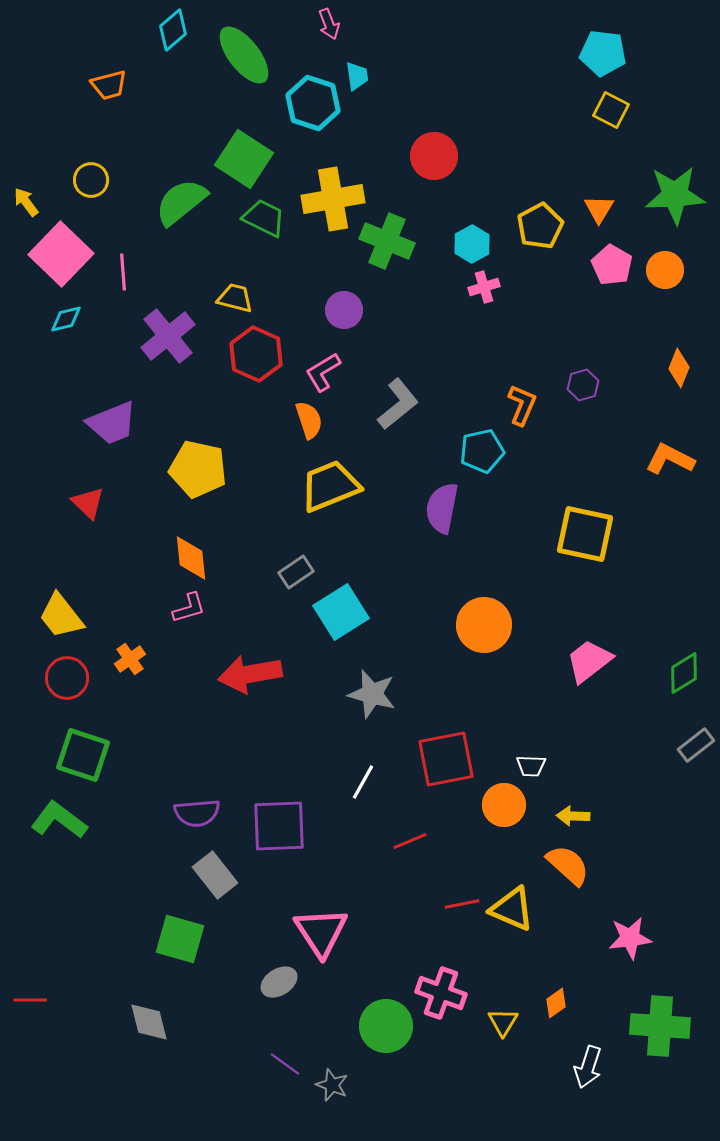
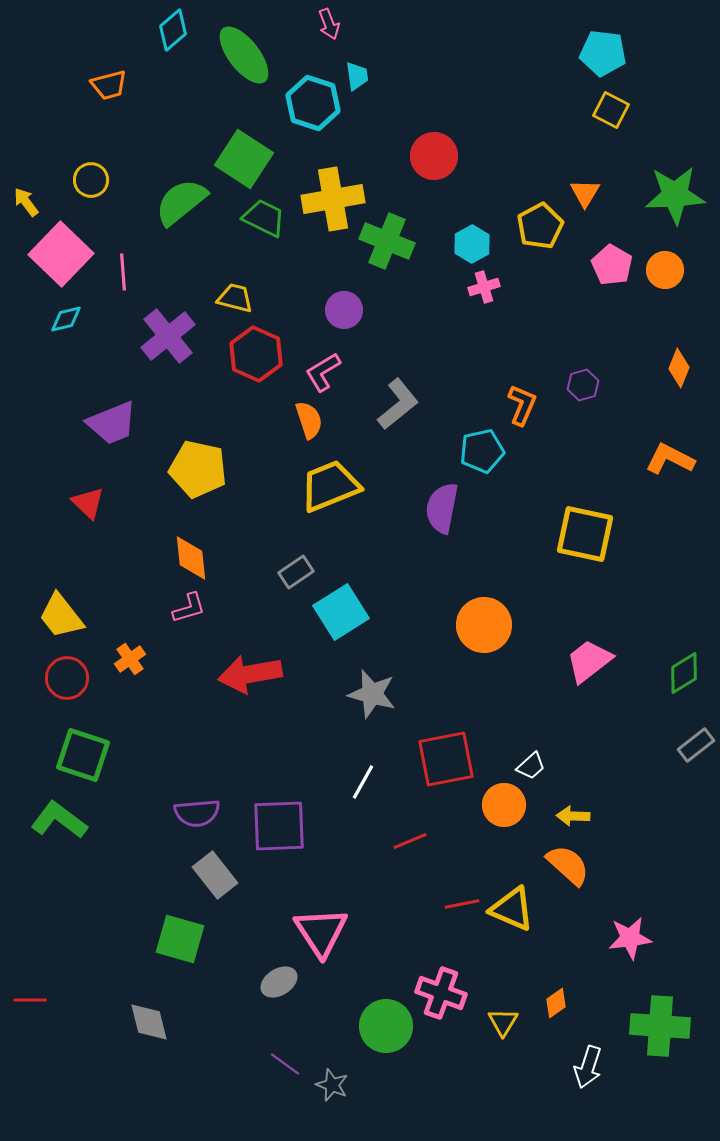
orange triangle at (599, 209): moved 14 px left, 16 px up
white trapezoid at (531, 766): rotated 44 degrees counterclockwise
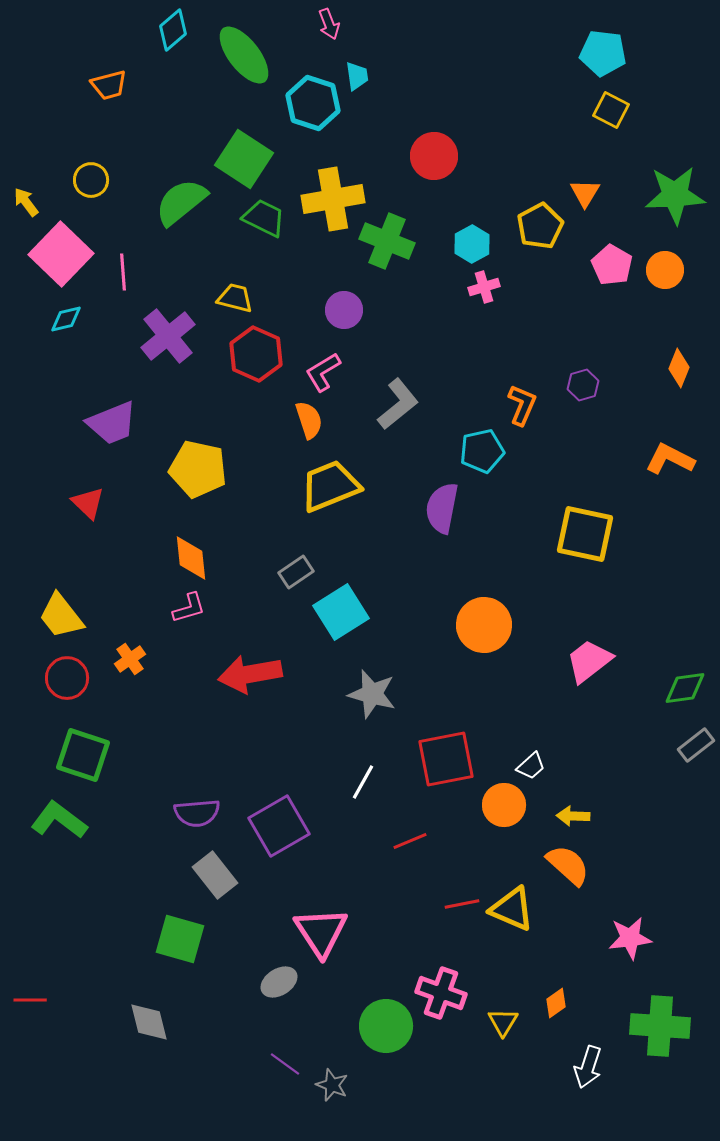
green diamond at (684, 673): moved 1 px right, 15 px down; rotated 24 degrees clockwise
purple square at (279, 826): rotated 28 degrees counterclockwise
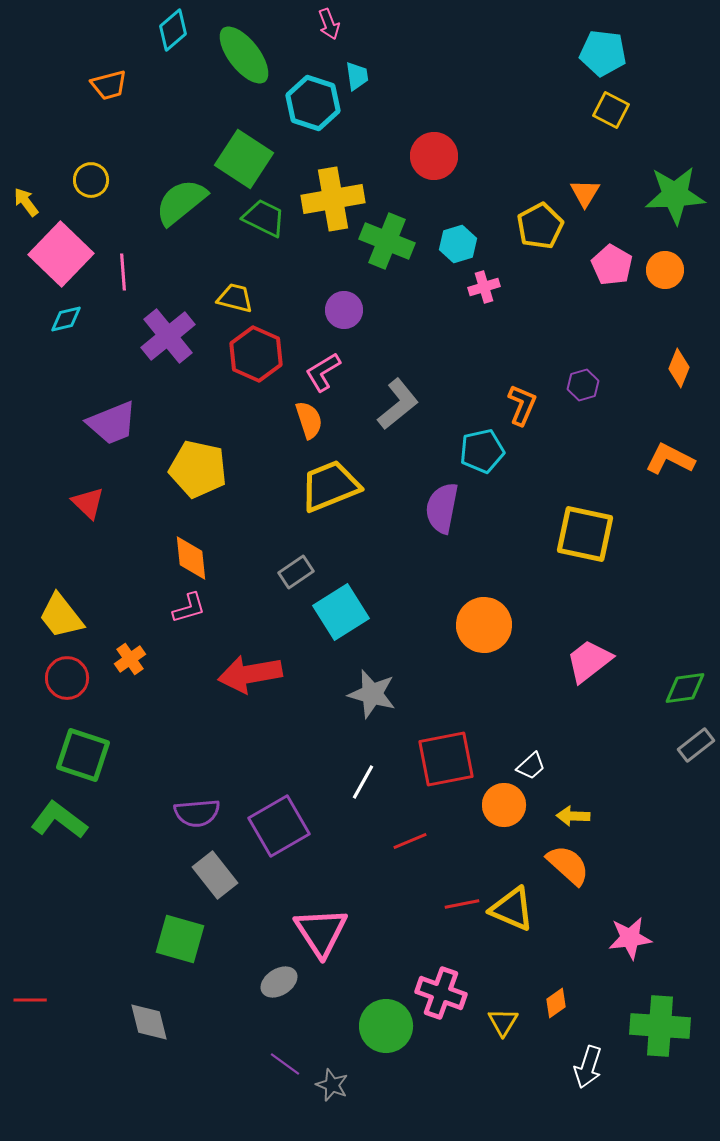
cyan hexagon at (472, 244): moved 14 px left; rotated 12 degrees clockwise
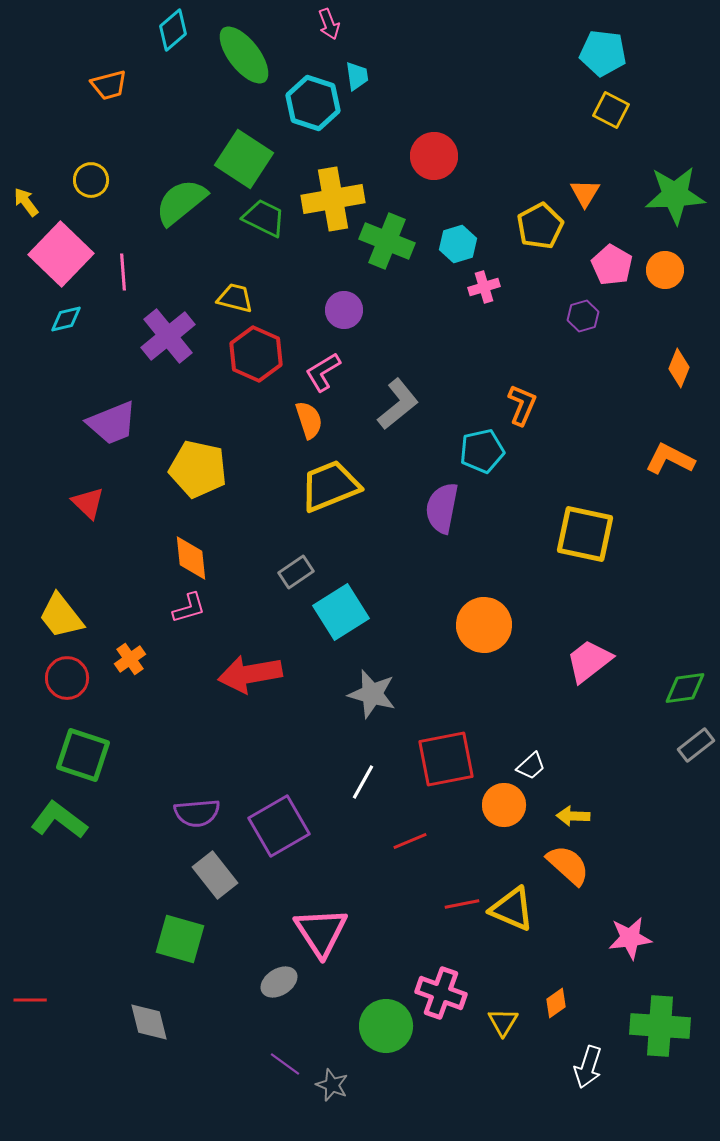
purple hexagon at (583, 385): moved 69 px up
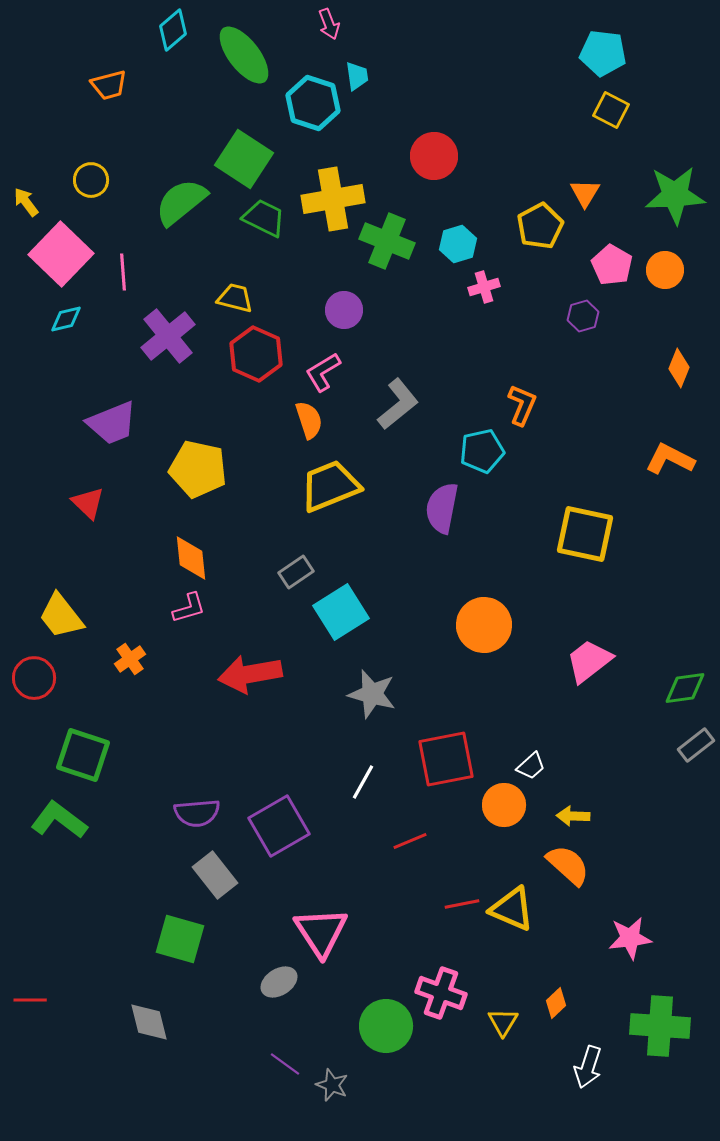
red circle at (67, 678): moved 33 px left
orange diamond at (556, 1003): rotated 8 degrees counterclockwise
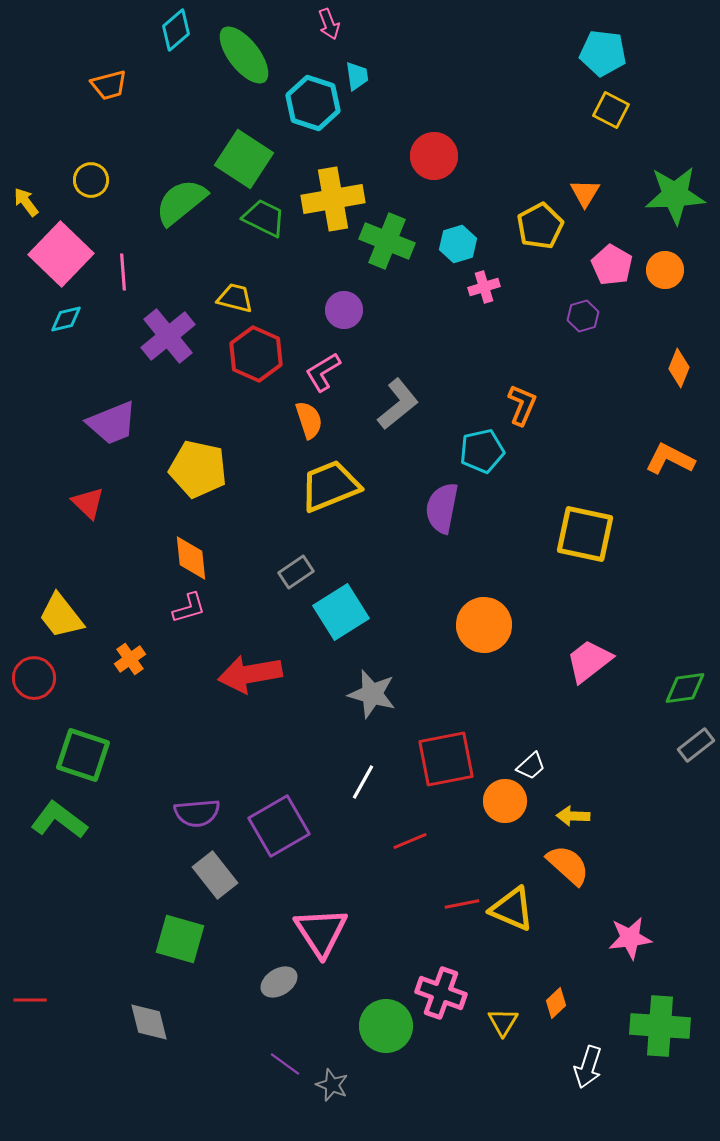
cyan diamond at (173, 30): moved 3 px right
orange circle at (504, 805): moved 1 px right, 4 px up
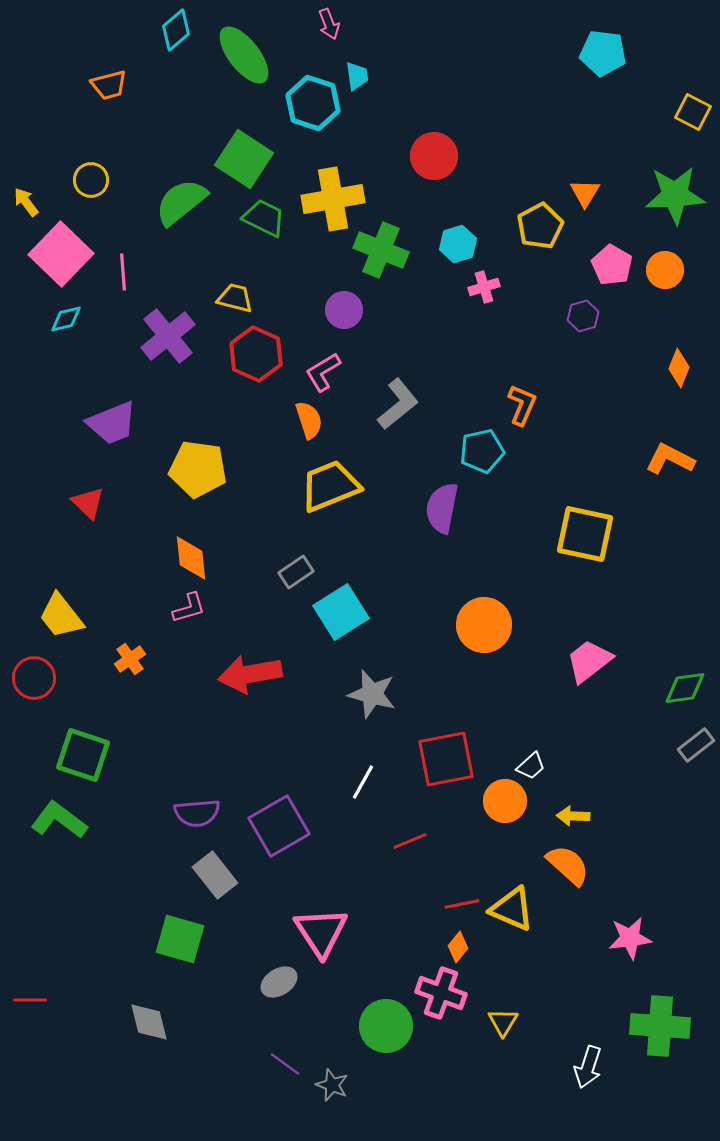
yellow square at (611, 110): moved 82 px right, 2 px down
green cross at (387, 241): moved 6 px left, 9 px down
yellow pentagon at (198, 469): rotated 4 degrees counterclockwise
orange diamond at (556, 1003): moved 98 px left, 56 px up; rotated 8 degrees counterclockwise
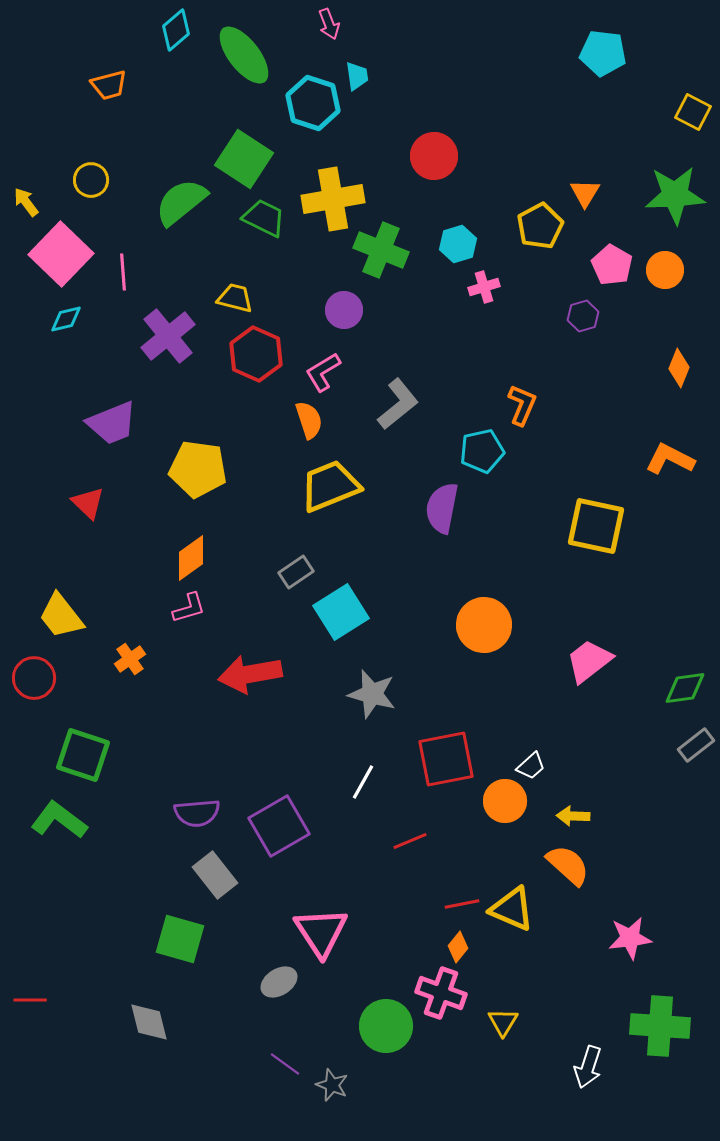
yellow square at (585, 534): moved 11 px right, 8 px up
orange diamond at (191, 558): rotated 60 degrees clockwise
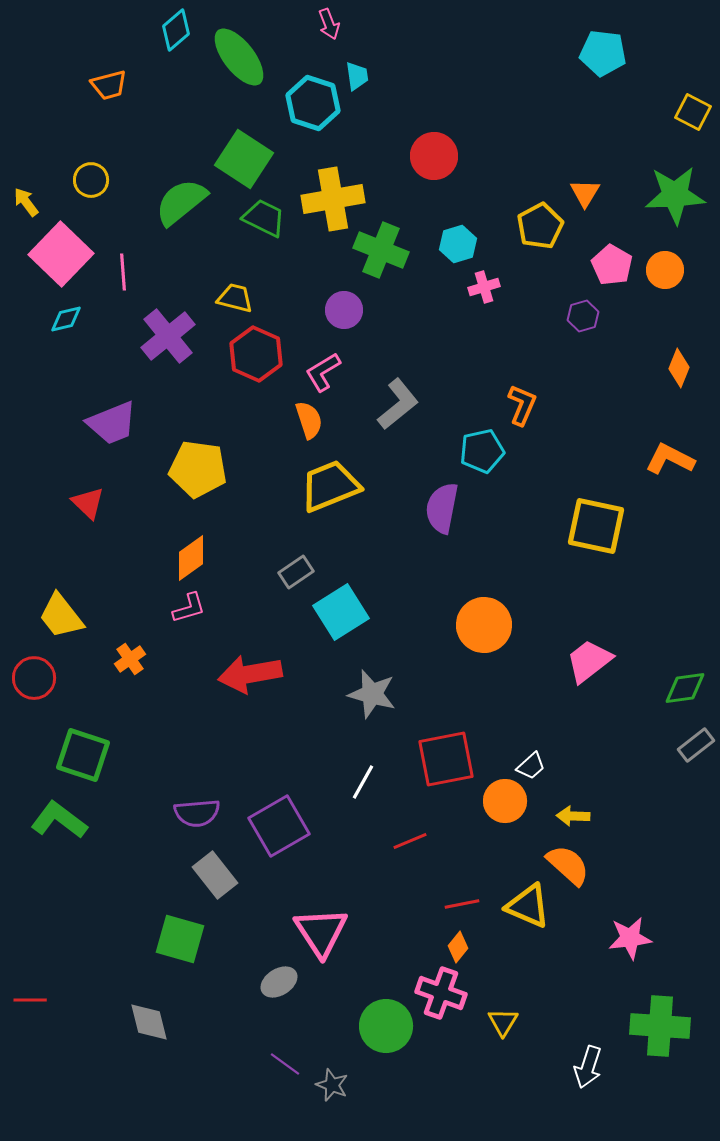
green ellipse at (244, 55): moved 5 px left, 2 px down
yellow triangle at (512, 909): moved 16 px right, 3 px up
